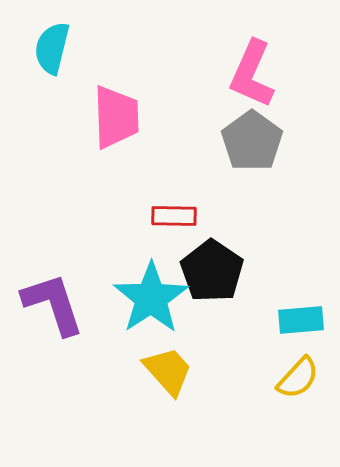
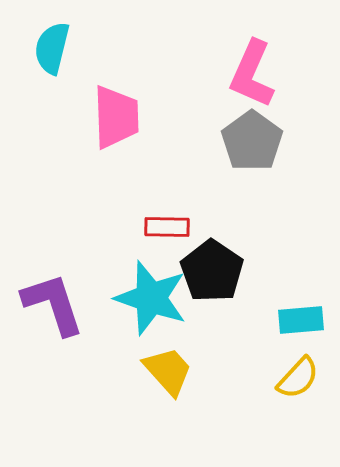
red rectangle: moved 7 px left, 11 px down
cyan star: rotated 20 degrees counterclockwise
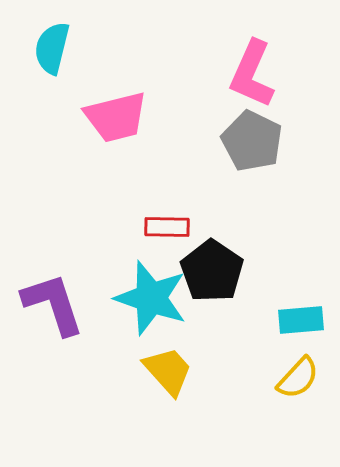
pink trapezoid: rotated 78 degrees clockwise
gray pentagon: rotated 10 degrees counterclockwise
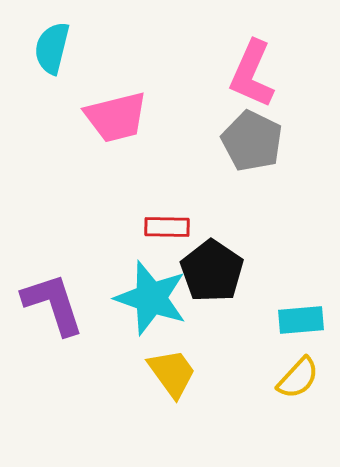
yellow trapezoid: moved 4 px right, 2 px down; rotated 6 degrees clockwise
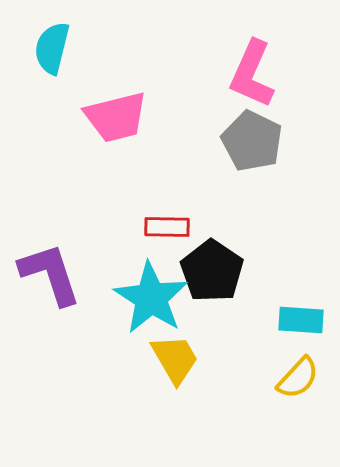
cyan star: rotated 14 degrees clockwise
purple L-shape: moved 3 px left, 30 px up
cyan rectangle: rotated 9 degrees clockwise
yellow trapezoid: moved 3 px right, 14 px up; rotated 6 degrees clockwise
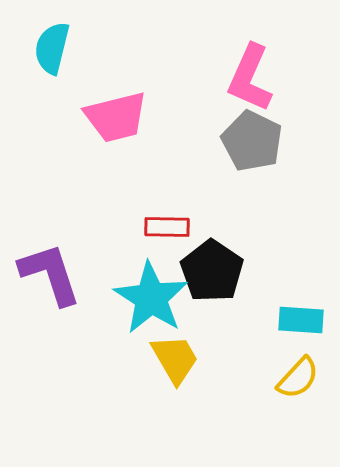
pink L-shape: moved 2 px left, 4 px down
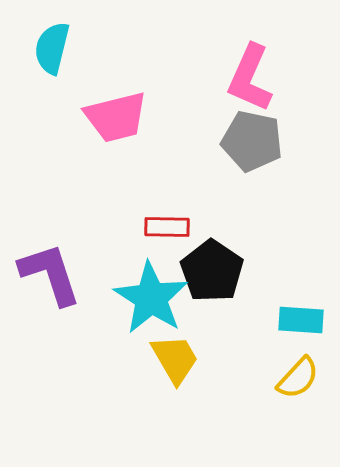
gray pentagon: rotated 14 degrees counterclockwise
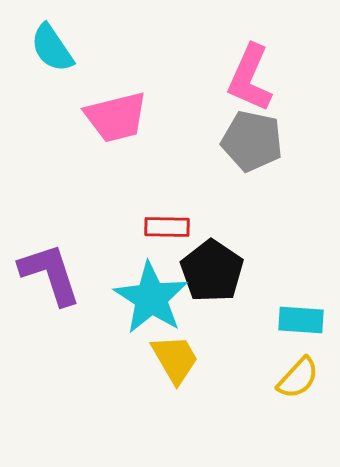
cyan semicircle: rotated 48 degrees counterclockwise
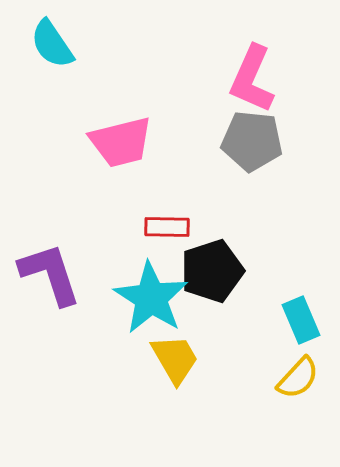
cyan semicircle: moved 4 px up
pink L-shape: moved 2 px right, 1 px down
pink trapezoid: moved 5 px right, 25 px down
gray pentagon: rotated 6 degrees counterclockwise
black pentagon: rotated 20 degrees clockwise
cyan rectangle: rotated 63 degrees clockwise
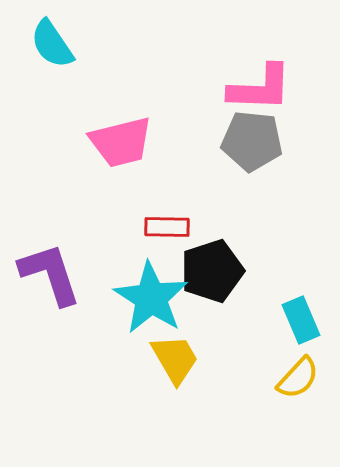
pink L-shape: moved 8 px right, 9 px down; rotated 112 degrees counterclockwise
